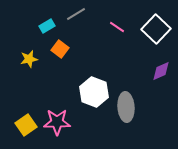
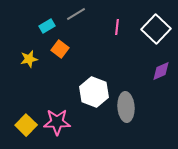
pink line: rotated 63 degrees clockwise
yellow square: rotated 10 degrees counterclockwise
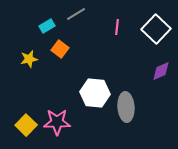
white hexagon: moved 1 px right, 1 px down; rotated 16 degrees counterclockwise
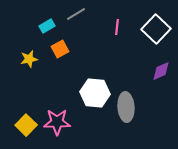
orange square: rotated 24 degrees clockwise
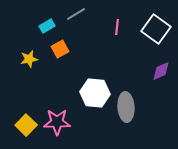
white square: rotated 8 degrees counterclockwise
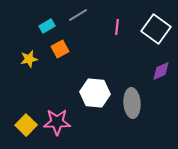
gray line: moved 2 px right, 1 px down
gray ellipse: moved 6 px right, 4 px up
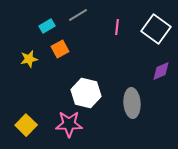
white hexagon: moved 9 px left; rotated 8 degrees clockwise
pink star: moved 12 px right, 2 px down
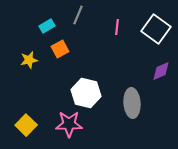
gray line: rotated 36 degrees counterclockwise
yellow star: moved 1 px down
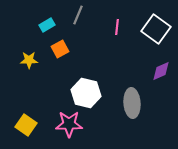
cyan rectangle: moved 1 px up
yellow star: rotated 12 degrees clockwise
yellow square: rotated 10 degrees counterclockwise
